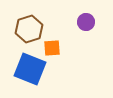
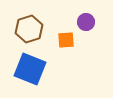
orange square: moved 14 px right, 8 px up
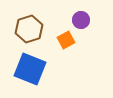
purple circle: moved 5 px left, 2 px up
orange square: rotated 24 degrees counterclockwise
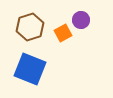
brown hexagon: moved 1 px right, 2 px up
orange square: moved 3 px left, 7 px up
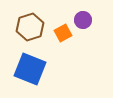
purple circle: moved 2 px right
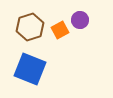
purple circle: moved 3 px left
orange square: moved 3 px left, 3 px up
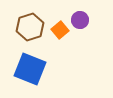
orange square: rotated 12 degrees counterclockwise
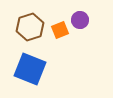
orange square: rotated 18 degrees clockwise
